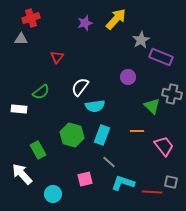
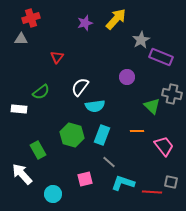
purple circle: moved 1 px left
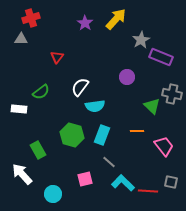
purple star: rotated 21 degrees counterclockwise
cyan L-shape: rotated 25 degrees clockwise
red line: moved 4 px left, 1 px up
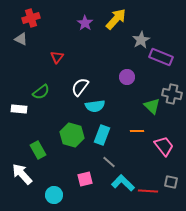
gray triangle: rotated 24 degrees clockwise
cyan circle: moved 1 px right, 1 px down
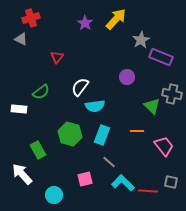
green hexagon: moved 2 px left, 1 px up
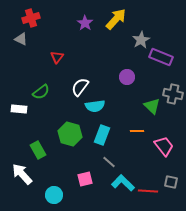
gray cross: moved 1 px right
